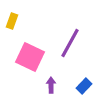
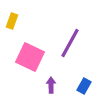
blue rectangle: rotated 14 degrees counterclockwise
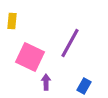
yellow rectangle: rotated 14 degrees counterclockwise
purple arrow: moved 5 px left, 3 px up
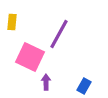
yellow rectangle: moved 1 px down
purple line: moved 11 px left, 9 px up
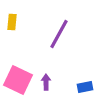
pink square: moved 12 px left, 23 px down
blue rectangle: moved 1 px right, 1 px down; rotated 49 degrees clockwise
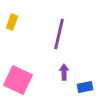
yellow rectangle: rotated 14 degrees clockwise
purple line: rotated 16 degrees counterclockwise
purple arrow: moved 18 px right, 10 px up
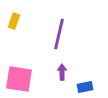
yellow rectangle: moved 2 px right, 1 px up
purple arrow: moved 2 px left
pink square: moved 1 px right, 1 px up; rotated 16 degrees counterclockwise
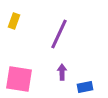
purple line: rotated 12 degrees clockwise
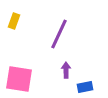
purple arrow: moved 4 px right, 2 px up
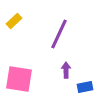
yellow rectangle: rotated 28 degrees clockwise
